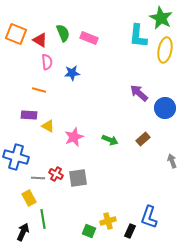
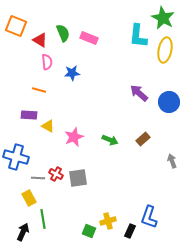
green star: moved 2 px right
orange square: moved 8 px up
blue circle: moved 4 px right, 6 px up
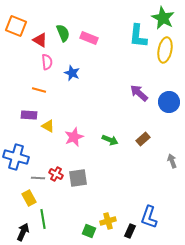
blue star: rotated 28 degrees clockwise
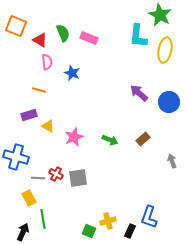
green star: moved 3 px left, 3 px up
purple rectangle: rotated 21 degrees counterclockwise
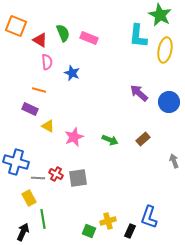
purple rectangle: moved 1 px right, 6 px up; rotated 42 degrees clockwise
blue cross: moved 5 px down
gray arrow: moved 2 px right
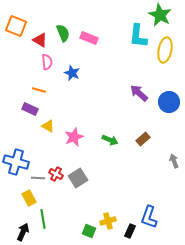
gray square: rotated 24 degrees counterclockwise
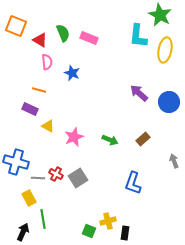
blue L-shape: moved 16 px left, 34 px up
black rectangle: moved 5 px left, 2 px down; rotated 16 degrees counterclockwise
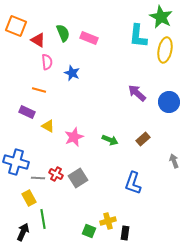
green star: moved 1 px right, 2 px down
red triangle: moved 2 px left
purple arrow: moved 2 px left
purple rectangle: moved 3 px left, 3 px down
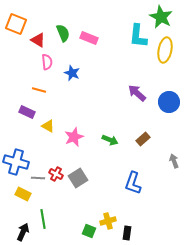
orange square: moved 2 px up
yellow rectangle: moved 6 px left, 4 px up; rotated 35 degrees counterclockwise
black rectangle: moved 2 px right
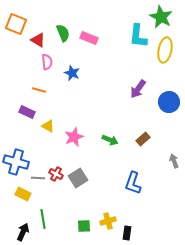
purple arrow: moved 1 px right, 4 px up; rotated 96 degrees counterclockwise
green square: moved 5 px left, 5 px up; rotated 24 degrees counterclockwise
